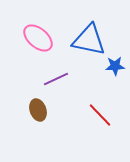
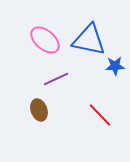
pink ellipse: moved 7 px right, 2 px down
brown ellipse: moved 1 px right
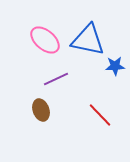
blue triangle: moved 1 px left
brown ellipse: moved 2 px right
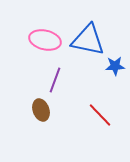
pink ellipse: rotated 28 degrees counterclockwise
purple line: moved 1 px left, 1 px down; rotated 45 degrees counterclockwise
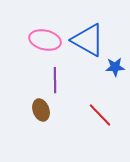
blue triangle: rotated 18 degrees clockwise
blue star: moved 1 px down
purple line: rotated 20 degrees counterclockwise
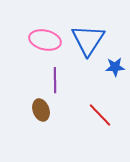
blue triangle: rotated 33 degrees clockwise
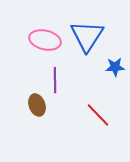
blue triangle: moved 1 px left, 4 px up
brown ellipse: moved 4 px left, 5 px up
red line: moved 2 px left
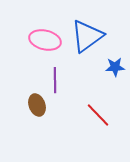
blue triangle: rotated 21 degrees clockwise
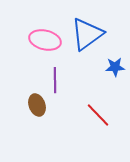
blue triangle: moved 2 px up
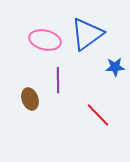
purple line: moved 3 px right
brown ellipse: moved 7 px left, 6 px up
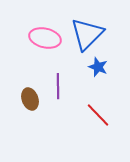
blue triangle: rotated 9 degrees counterclockwise
pink ellipse: moved 2 px up
blue star: moved 17 px left; rotated 24 degrees clockwise
purple line: moved 6 px down
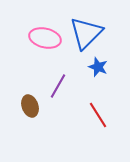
blue triangle: moved 1 px left, 1 px up
purple line: rotated 30 degrees clockwise
brown ellipse: moved 7 px down
red line: rotated 12 degrees clockwise
